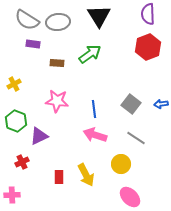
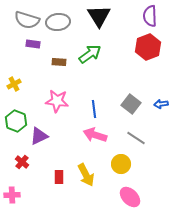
purple semicircle: moved 2 px right, 2 px down
gray semicircle: rotated 15 degrees counterclockwise
brown rectangle: moved 2 px right, 1 px up
red cross: rotated 24 degrees counterclockwise
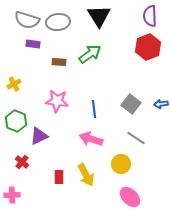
pink arrow: moved 4 px left, 4 px down
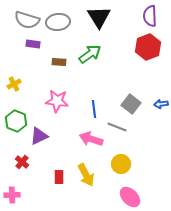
black triangle: moved 1 px down
gray line: moved 19 px left, 11 px up; rotated 12 degrees counterclockwise
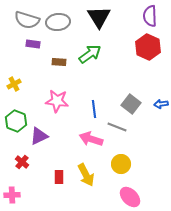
red hexagon: rotated 15 degrees counterclockwise
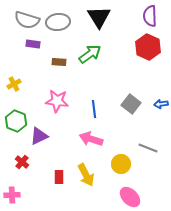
gray line: moved 31 px right, 21 px down
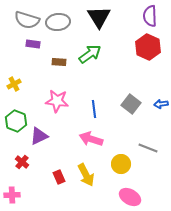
red rectangle: rotated 24 degrees counterclockwise
pink ellipse: rotated 15 degrees counterclockwise
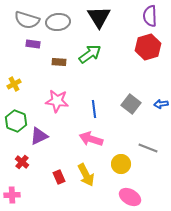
red hexagon: rotated 20 degrees clockwise
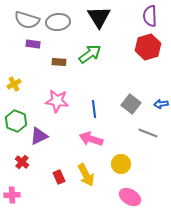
gray line: moved 15 px up
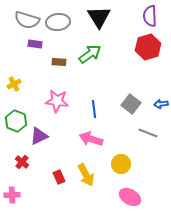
purple rectangle: moved 2 px right
